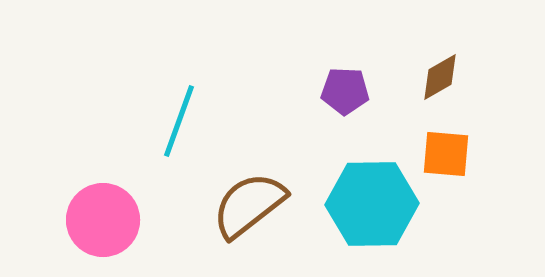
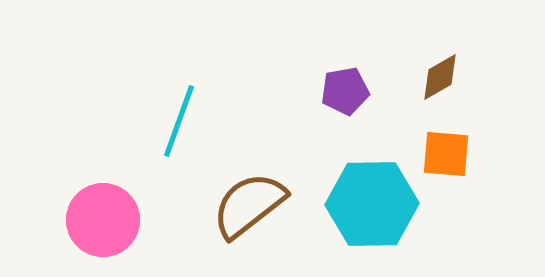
purple pentagon: rotated 12 degrees counterclockwise
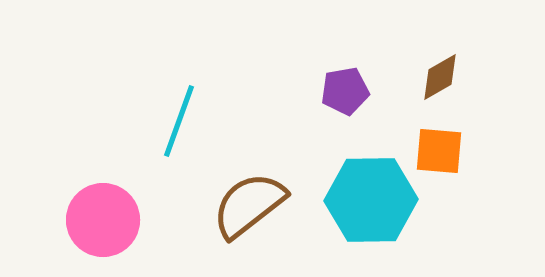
orange square: moved 7 px left, 3 px up
cyan hexagon: moved 1 px left, 4 px up
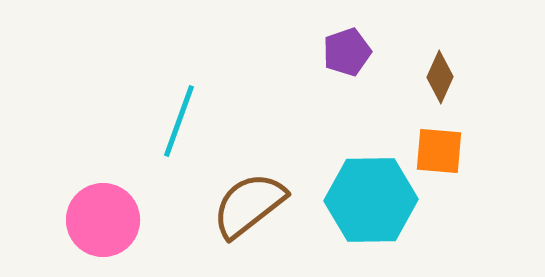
brown diamond: rotated 36 degrees counterclockwise
purple pentagon: moved 2 px right, 39 px up; rotated 9 degrees counterclockwise
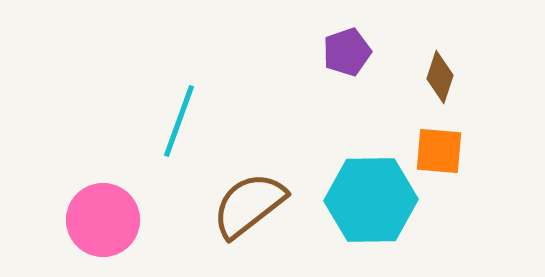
brown diamond: rotated 6 degrees counterclockwise
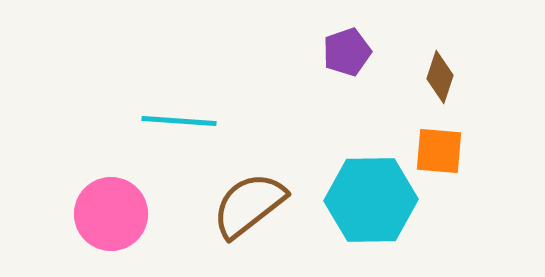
cyan line: rotated 74 degrees clockwise
pink circle: moved 8 px right, 6 px up
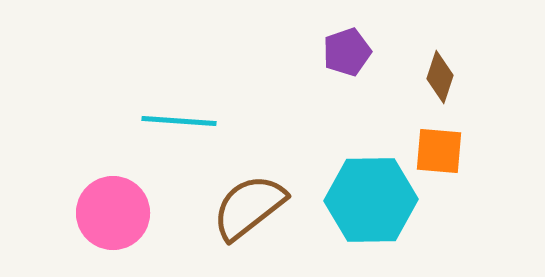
brown semicircle: moved 2 px down
pink circle: moved 2 px right, 1 px up
